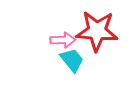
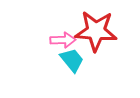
red star: moved 1 px left
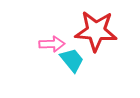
pink arrow: moved 11 px left, 4 px down
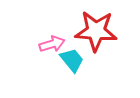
pink arrow: rotated 15 degrees counterclockwise
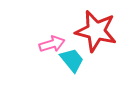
red star: rotated 9 degrees clockwise
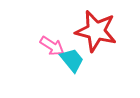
pink arrow: moved 2 px down; rotated 50 degrees clockwise
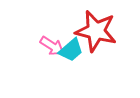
cyan trapezoid: moved 1 px left, 10 px up; rotated 88 degrees clockwise
